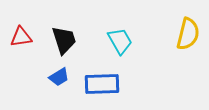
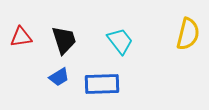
cyan trapezoid: rotated 8 degrees counterclockwise
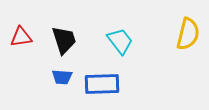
blue trapezoid: moved 3 px right; rotated 35 degrees clockwise
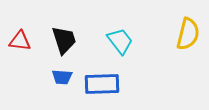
red triangle: moved 1 px left, 4 px down; rotated 15 degrees clockwise
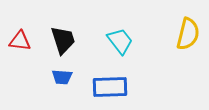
black trapezoid: moved 1 px left
blue rectangle: moved 8 px right, 3 px down
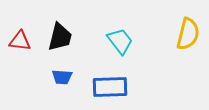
black trapezoid: moved 3 px left, 3 px up; rotated 32 degrees clockwise
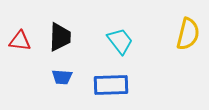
black trapezoid: rotated 12 degrees counterclockwise
blue rectangle: moved 1 px right, 2 px up
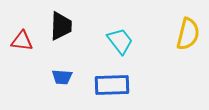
black trapezoid: moved 1 px right, 11 px up
red triangle: moved 2 px right
blue rectangle: moved 1 px right
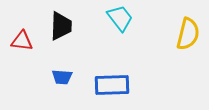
cyan trapezoid: moved 23 px up
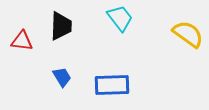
yellow semicircle: rotated 68 degrees counterclockwise
blue trapezoid: rotated 125 degrees counterclockwise
